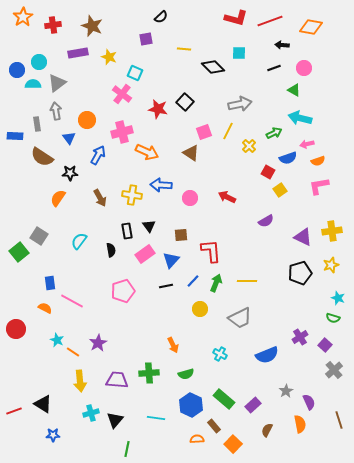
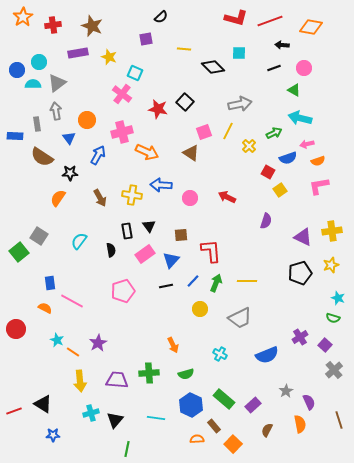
purple semicircle at (266, 221): rotated 42 degrees counterclockwise
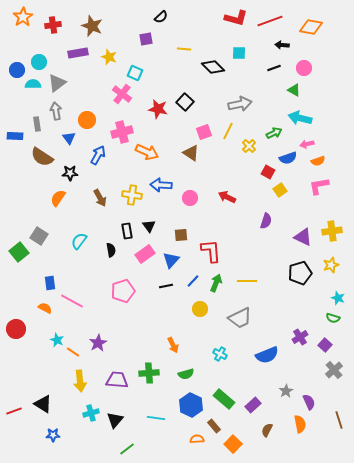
green line at (127, 449): rotated 42 degrees clockwise
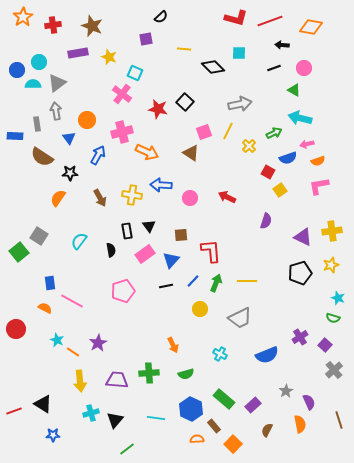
blue hexagon at (191, 405): moved 4 px down
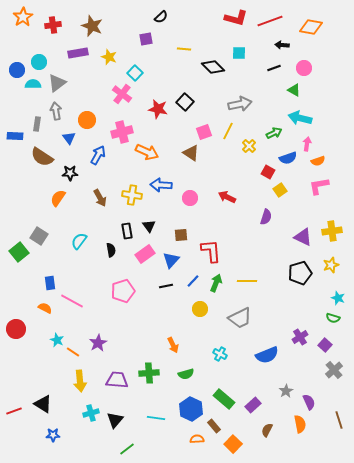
cyan square at (135, 73): rotated 21 degrees clockwise
gray rectangle at (37, 124): rotated 16 degrees clockwise
pink arrow at (307, 144): rotated 112 degrees clockwise
purple semicircle at (266, 221): moved 4 px up
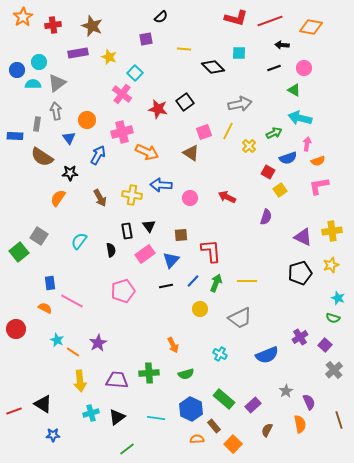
black square at (185, 102): rotated 12 degrees clockwise
black triangle at (115, 420): moved 2 px right, 3 px up; rotated 12 degrees clockwise
